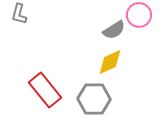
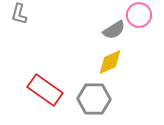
red rectangle: rotated 16 degrees counterclockwise
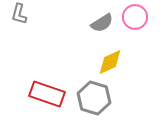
pink circle: moved 4 px left, 2 px down
gray semicircle: moved 12 px left, 7 px up
red rectangle: moved 2 px right, 4 px down; rotated 16 degrees counterclockwise
gray hexagon: moved 1 px up; rotated 16 degrees clockwise
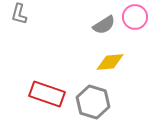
gray semicircle: moved 2 px right, 2 px down
yellow diamond: rotated 20 degrees clockwise
gray hexagon: moved 1 px left, 4 px down
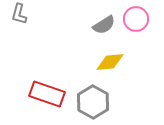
pink circle: moved 1 px right, 2 px down
gray hexagon: rotated 12 degrees clockwise
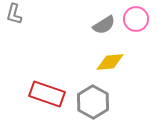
gray L-shape: moved 5 px left
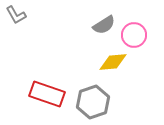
gray L-shape: moved 2 px right, 1 px down; rotated 45 degrees counterclockwise
pink circle: moved 2 px left, 16 px down
yellow diamond: moved 3 px right
gray hexagon: rotated 12 degrees clockwise
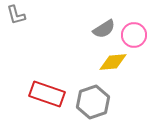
gray L-shape: rotated 15 degrees clockwise
gray semicircle: moved 4 px down
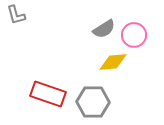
red rectangle: moved 1 px right
gray hexagon: rotated 20 degrees clockwise
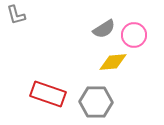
gray hexagon: moved 3 px right
